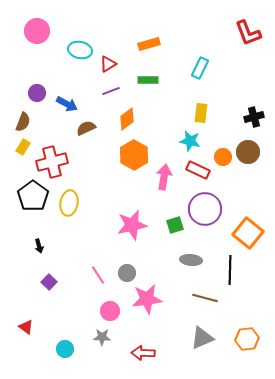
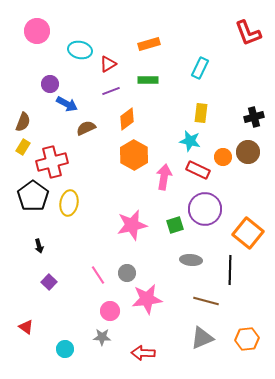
purple circle at (37, 93): moved 13 px right, 9 px up
brown line at (205, 298): moved 1 px right, 3 px down
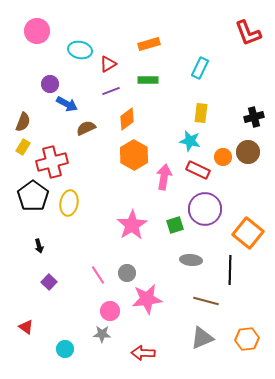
pink star at (132, 225): rotated 20 degrees counterclockwise
gray star at (102, 337): moved 3 px up
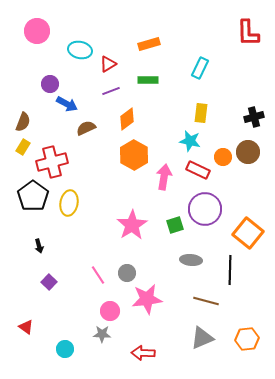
red L-shape at (248, 33): rotated 20 degrees clockwise
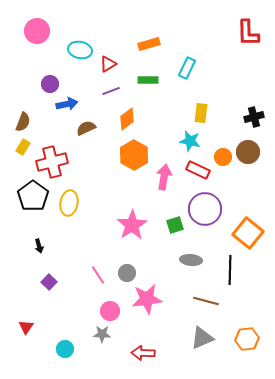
cyan rectangle at (200, 68): moved 13 px left
blue arrow at (67, 104): rotated 40 degrees counterclockwise
red triangle at (26, 327): rotated 28 degrees clockwise
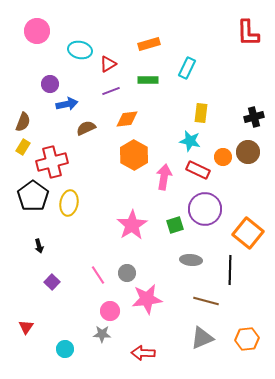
orange diamond at (127, 119): rotated 30 degrees clockwise
purple square at (49, 282): moved 3 px right
